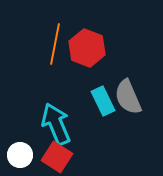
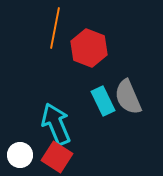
orange line: moved 16 px up
red hexagon: moved 2 px right
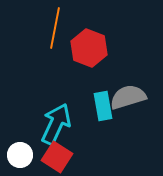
gray semicircle: rotated 96 degrees clockwise
cyan rectangle: moved 5 px down; rotated 16 degrees clockwise
cyan arrow: rotated 48 degrees clockwise
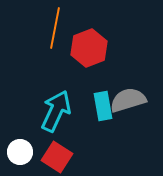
red hexagon: rotated 18 degrees clockwise
gray semicircle: moved 3 px down
cyan arrow: moved 13 px up
white circle: moved 3 px up
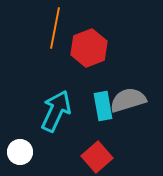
red square: moved 40 px right; rotated 16 degrees clockwise
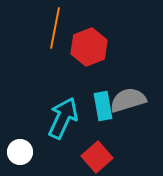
red hexagon: moved 1 px up
cyan arrow: moved 7 px right, 7 px down
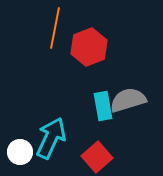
cyan arrow: moved 12 px left, 20 px down
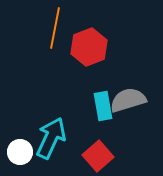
red square: moved 1 px right, 1 px up
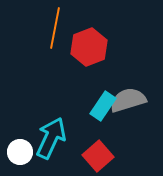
cyan rectangle: rotated 44 degrees clockwise
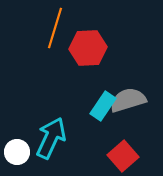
orange line: rotated 6 degrees clockwise
red hexagon: moved 1 px left, 1 px down; rotated 18 degrees clockwise
white circle: moved 3 px left
red square: moved 25 px right
